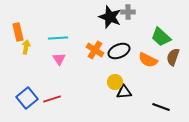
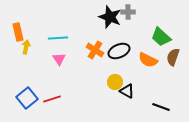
black triangle: moved 3 px right, 1 px up; rotated 35 degrees clockwise
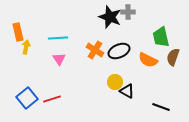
green trapezoid: rotated 35 degrees clockwise
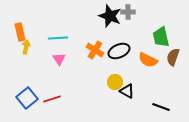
black star: moved 1 px up
orange rectangle: moved 2 px right
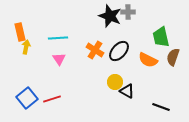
black ellipse: rotated 25 degrees counterclockwise
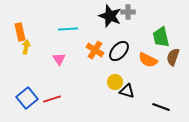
cyan line: moved 10 px right, 9 px up
black triangle: rotated 14 degrees counterclockwise
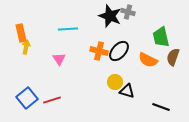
gray cross: rotated 16 degrees clockwise
orange rectangle: moved 1 px right, 1 px down
orange cross: moved 4 px right, 1 px down; rotated 18 degrees counterclockwise
red line: moved 1 px down
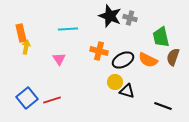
gray cross: moved 2 px right, 6 px down
black ellipse: moved 4 px right, 9 px down; rotated 20 degrees clockwise
black line: moved 2 px right, 1 px up
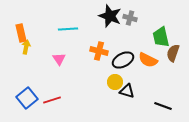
brown semicircle: moved 4 px up
